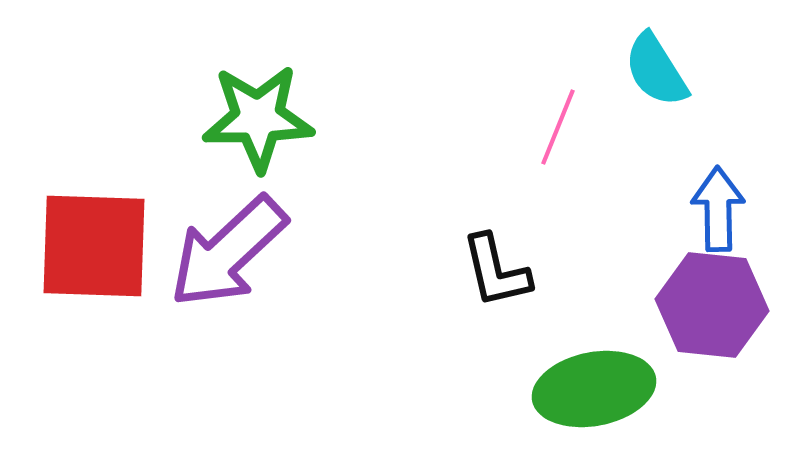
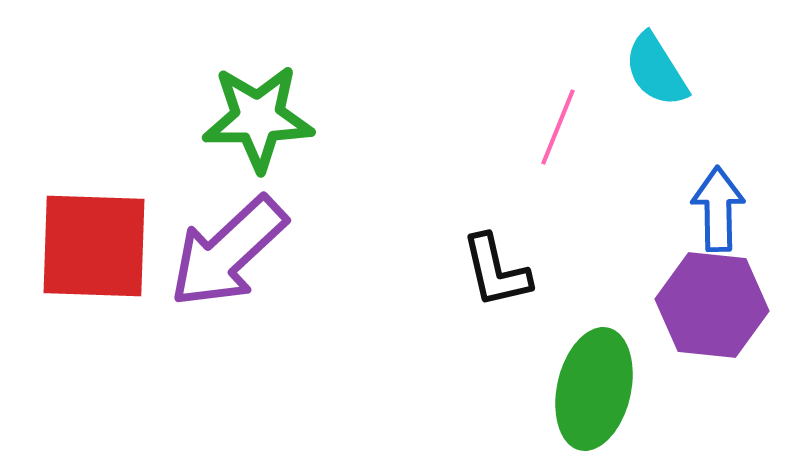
green ellipse: rotated 66 degrees counterclockwise
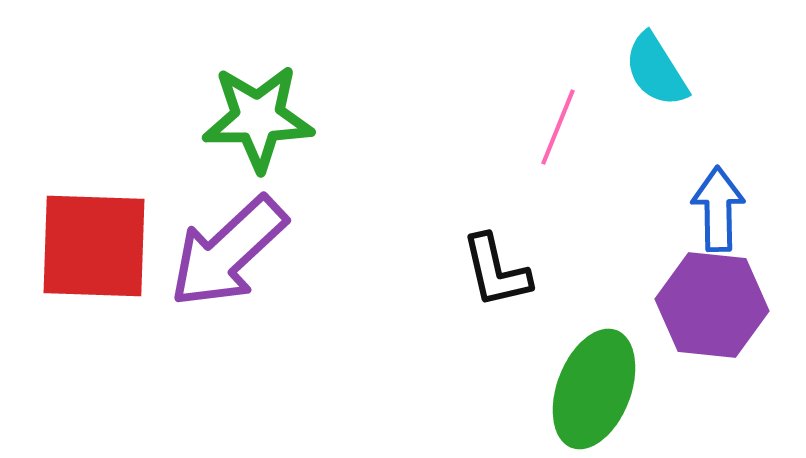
green ellipse: rotated 8 degrees clockwise
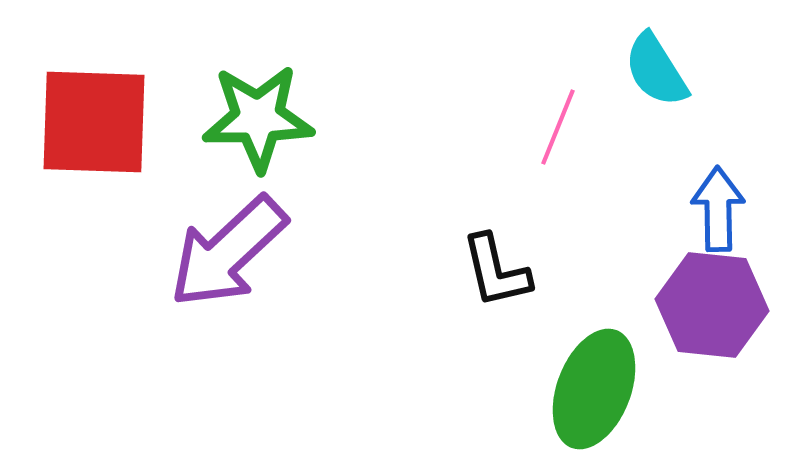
red square: moved 124 px up
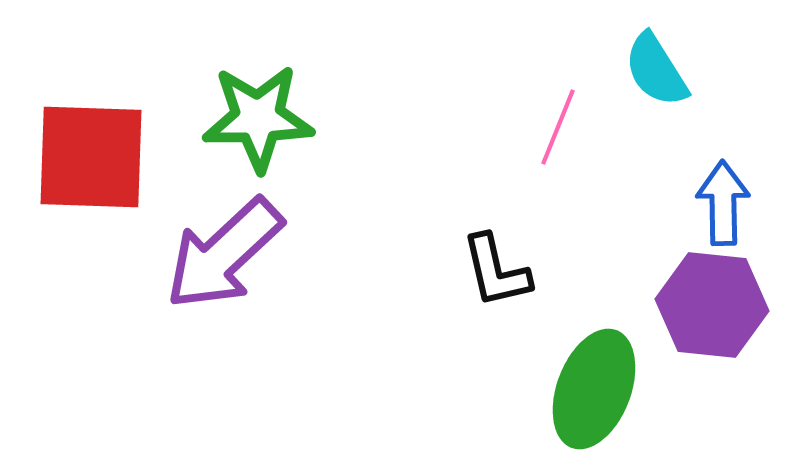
red square: moved 3 px left, 35 px down
blue arrow: moved 5 px right, 6 px up
purple arrow: moved 4 px left, 2 px down
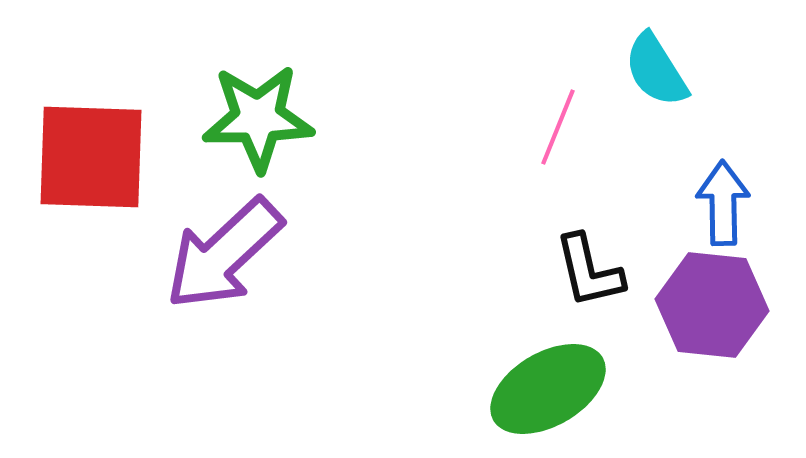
black L-shape: moved 93 px right
green ellipse: moved 46 px left; rotated 39 degrees clockwise
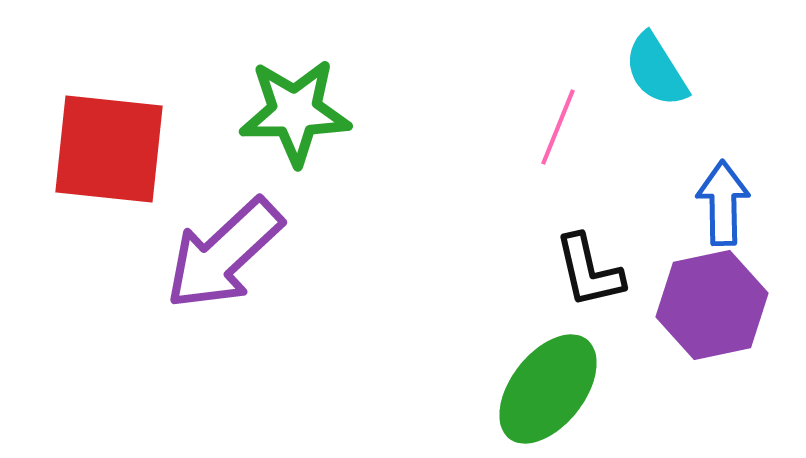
green star: moved 37 px right, 6 px up
red square: moved 18 px right, 8 px up; rotated 4 degrees clockwise
purple hexagon: rotated 18 degrees counterclockwise
green ellipse: rotated 22 degrees counterclockwise
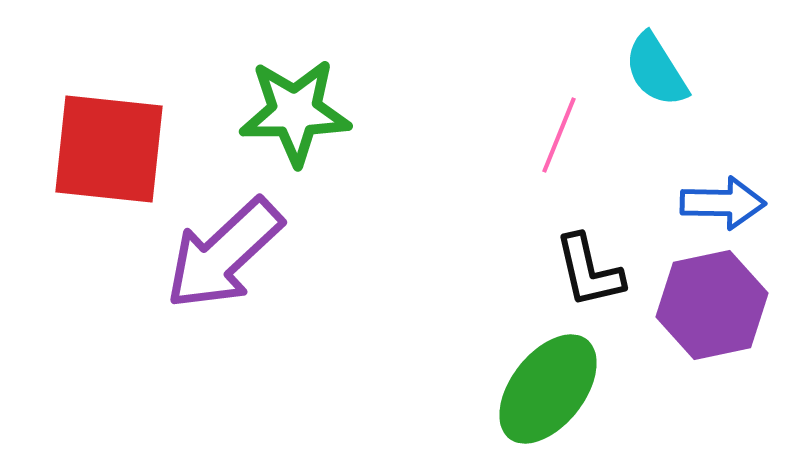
pink line: moved 1 px right, 8 px down
blue arrow: rotated 92 degrees clockwise
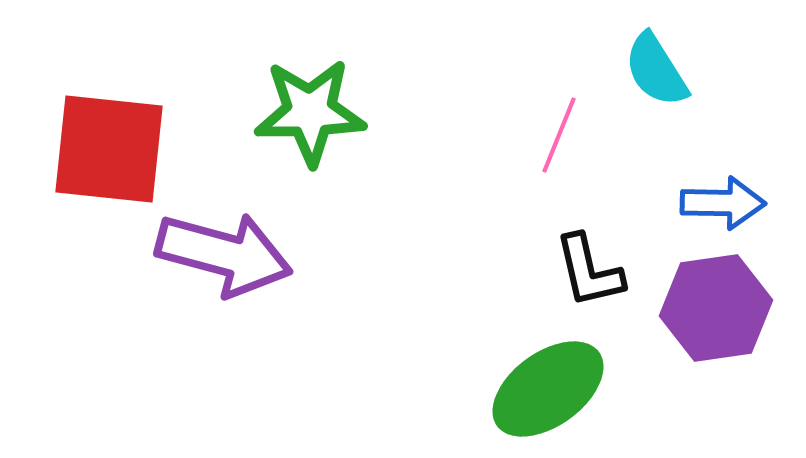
green star: moved 15 px right
purple arrow: rotated 122 degrees counterclockwise
purple hexagon: moved 4 px right, 3 px down; rotated 4 degrees clockwise
green ellipse: rotated 16 degrees clockwise
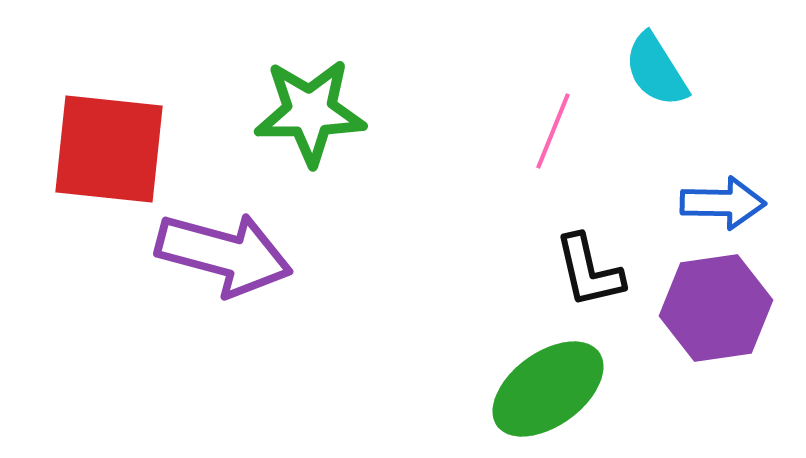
pink line: moved 6 px left, 4 px up
